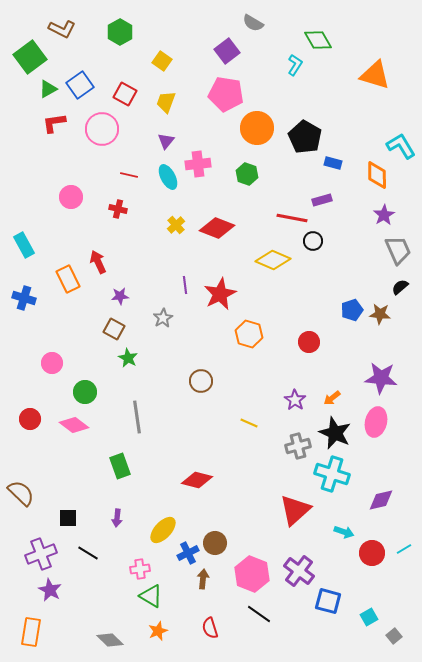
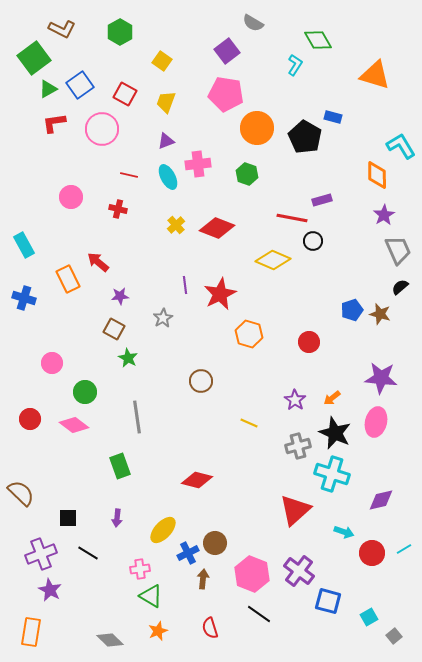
green square at (30, 57): moved 4 px right, 1 px down
purple triangle at (166, 141): rotated 30 degrees clockwise
blue rectangle at (333, 163): moved 46 px up
red arrow at (98, 262): rotated 25 degrees counterclockwise
brown star at (380, 314): rotated 10 degrees clockwise
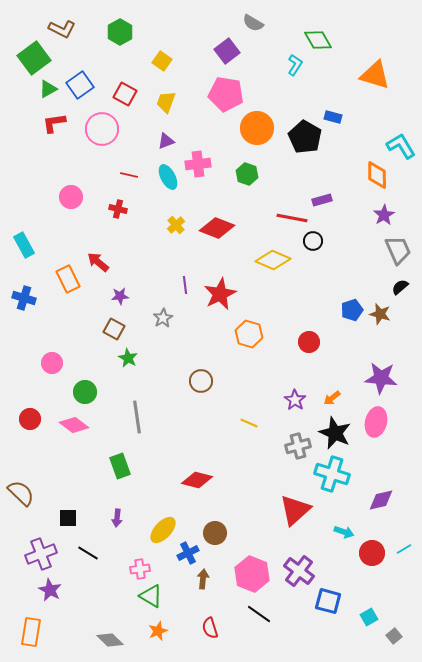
brown circle at (215, 543): moved 10 px up
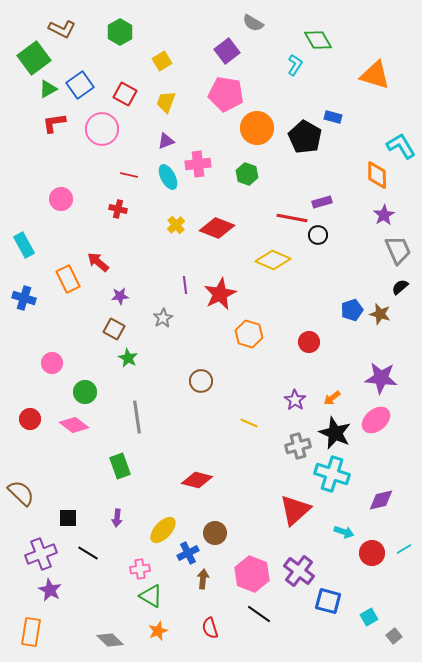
yellow square at (162, 61): rotated 24 degrees clockwise
pink circle at (71, 197): moved 10 px left, 2 px down
purple rectangle at (322, 200): moved 2 px down
black circle at (313, 241): moved 5 px right, 6 px up
pink ellipse at (376, 422): moved 2 px up; rotated 36 degrees clockwise
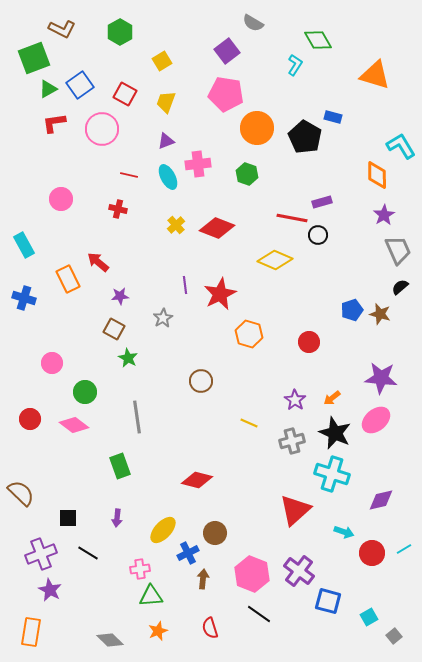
green square at (34, 58): rotated 16 degrees clockwise
yellow diamond at (273, 260): moved 2 px right
gray cross at (298, 446): moved 6 px left, 5 px up
green triangle at (151, 596): rotated 35 degrees counterclockwise
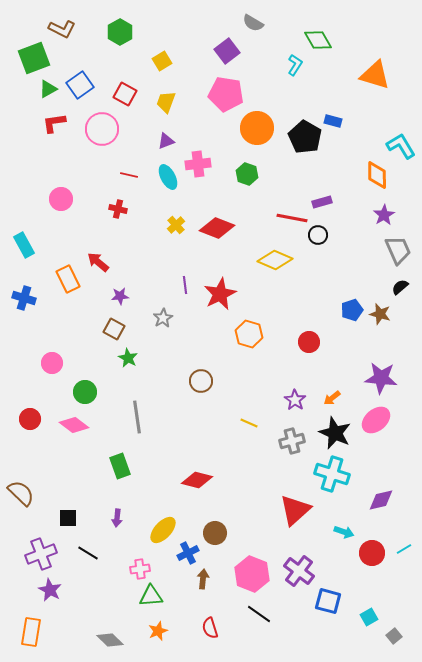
blue rectangle at (333, 117): moved 4 px down
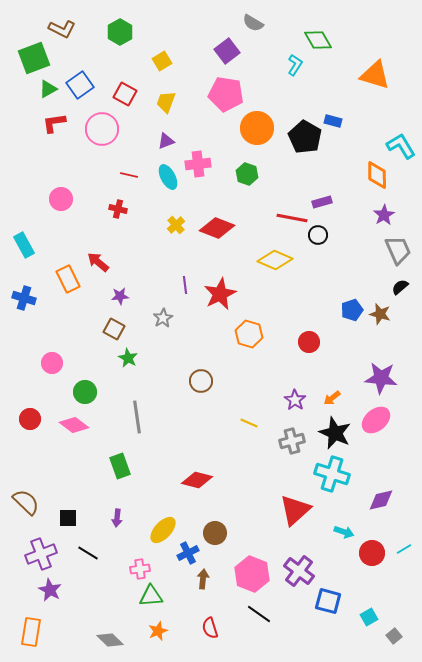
brown semicircle at (21, 493): moved 5 px right, 9 px down
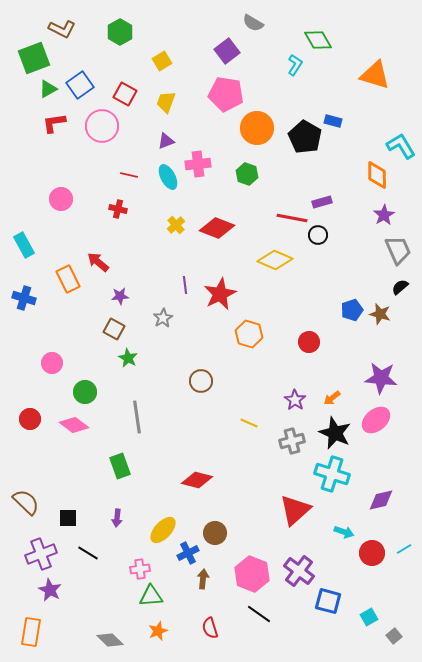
pink circle at (102, 129): moved 3 px up
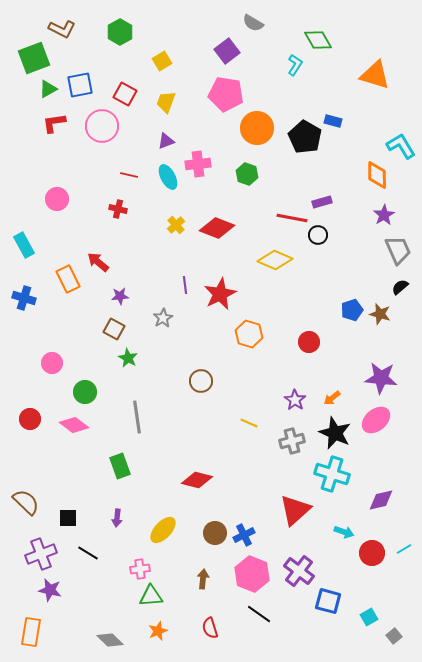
blue square at (80, 85): rotated 24 degrees clockwise
pink circle at (61, 199): moved 4 px left
blue cross at (188, 553): moved 56 px right, 18 px up
purple star at (50, 590): rotated 15 degrees counterclockwise
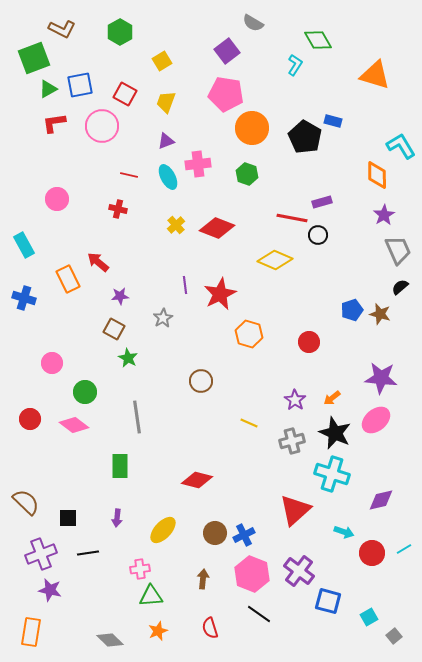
orange circle at (257, 128): moved 5 px left
green rectangle at (120, 466): rotated 20 degrees clockwise
black line at (88, 553): rotated 40 degrees counterclockwise
